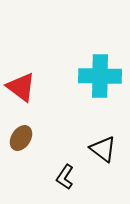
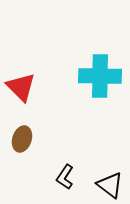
red triangle: rotated 8 degrees clockwise
brown ellipse: moved 1 px right, 1 px down; rotated 15 degrees counterclockwise
black triangle: moved 7 px right, 36 px down
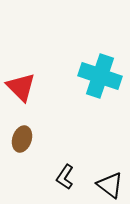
cyan cross: rotated 18 degrees clockwise
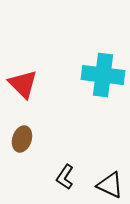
cyan cross: moved 3 px right, 1 px up; rotated 12 degrees counterclockwise
red triangle: moved 2 px right, 3 px up
black triangle: rotated 12 degrees counterclockwise
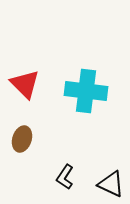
cyan cross: moved 17 px left, 16 px down
red triangle: moved 2 px right
black triangle: moved 1 px right, 1 px up
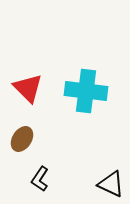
red triangle: moved 3 px right, 4 px down
brown ellipse: rotated 15 degrees clockwise
black L-shape: moved 25 px left, 2 px down
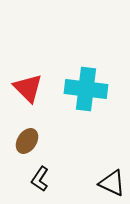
cyan cross: moved 2 px up
brown ellipse: moved 5 px right, 2 px down
black triangle: moved 1 px right, 1 px up
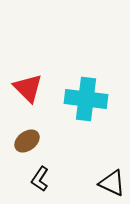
cyan cross: moved 10 px down
brown ellipse: rotated 20 degrees clockwise
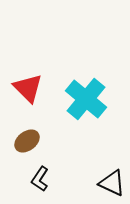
cyan cross: rotated 33 degrees clockwise
